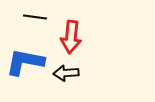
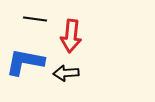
black line: moved 2 px down
red arrow: moved 1 px up
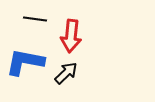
black arrow: rotated 140 degrees clockwise
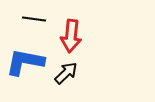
black line: moved 1 px left
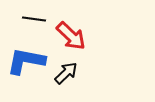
red arrow: rotated 52 degrees counterclockwise
blue L-shape: moved 1 px right, 1 px up
